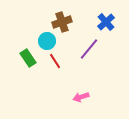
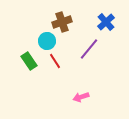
green rectangle: moved 1 px right, 3 px down
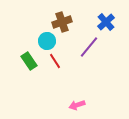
purple line: moved 2 px up
pink arrow: moved 4 px left, 8 px down
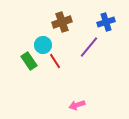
blue cross: rotated 24 degrees clockwise
cyan circle: moved 4 px left, 4 px down
